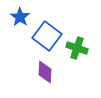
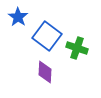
blue star: moved 2 px left
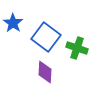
blue star: moved 5 px left, 6 px down
blue square: moved 1 px left, 1 px down
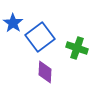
blue square: moved 6 px left; rotated 16 degrees clockwise
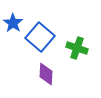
blue square: rotated 12 degrees counterclockwise
purple diamond: moved 1 px right, 2 px down
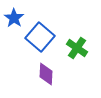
blue star: moved 1 px right, 5 px up
green cross: rotated 15 degrees clockwise
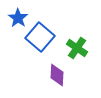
blue star: moved 4 px right
purple diamond: moved 11 px right, 1 px down
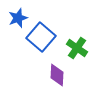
blue star: rotated 18 degrees clockwise
blue square: moved 1 px right
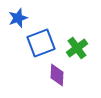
blue square: moved 6 px down; rotated 28 degrees clockwise
green cross: rotated 20 degrees clockwise
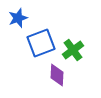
green cross: moved 4 px left, 2 px down
